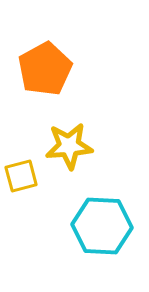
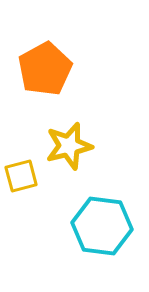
yellow star: rotated 9 degrees counterclockwise
cyan hexagon: rotated 4 degrees clockwise
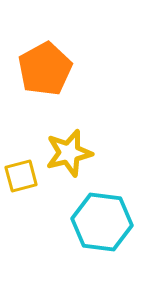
yellow star: moved 7 px down
cyan hexagon: moved 4 px up
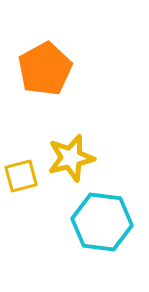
yellow star: moved 2 px right, 5 px down
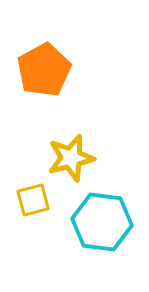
orange pentagon: moved 1 px left, 1 px down
yellow square: moved 12 px right, 24 px down
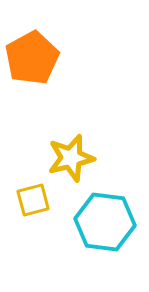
orange pentagon: moved 12 px left, 12 px up
cyan hexagon: moved 3 px right
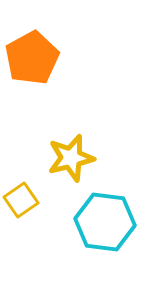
yellow square: moved 12 px left; rotated 20 degrees counterclockwise
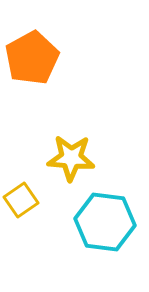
yellow star: rotated 18 degrees clockwise
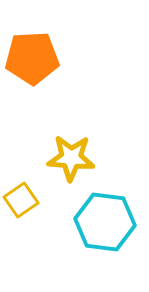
orange pentagon: rotated 26 degrees clockwise
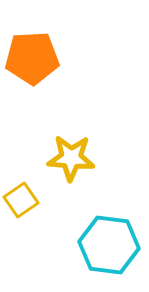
cyan hexagon: moved 4 px right, 23 px down
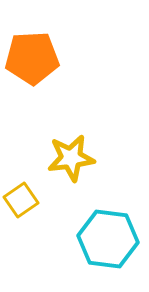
yellow star: rotated 12 degrees counterclockwise
cyan hexagon: moved 1 px left, 6 px up
